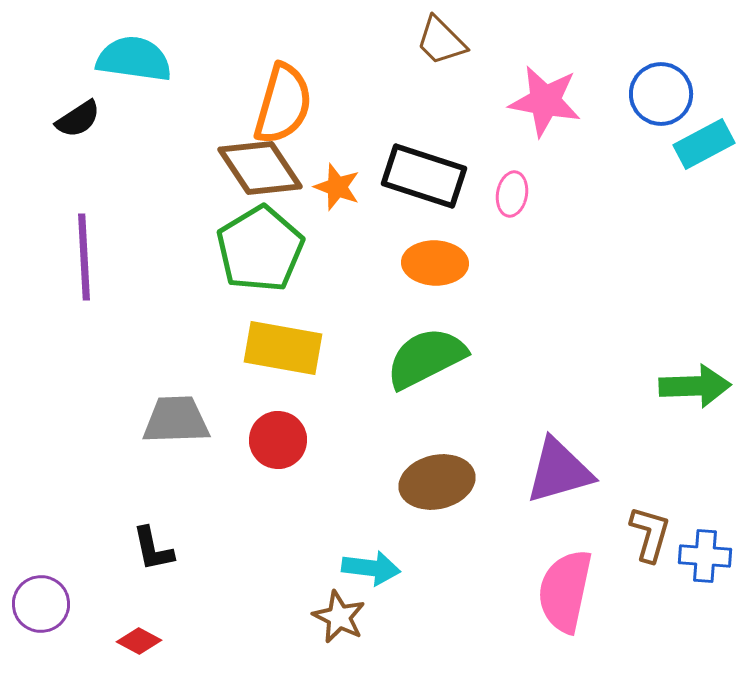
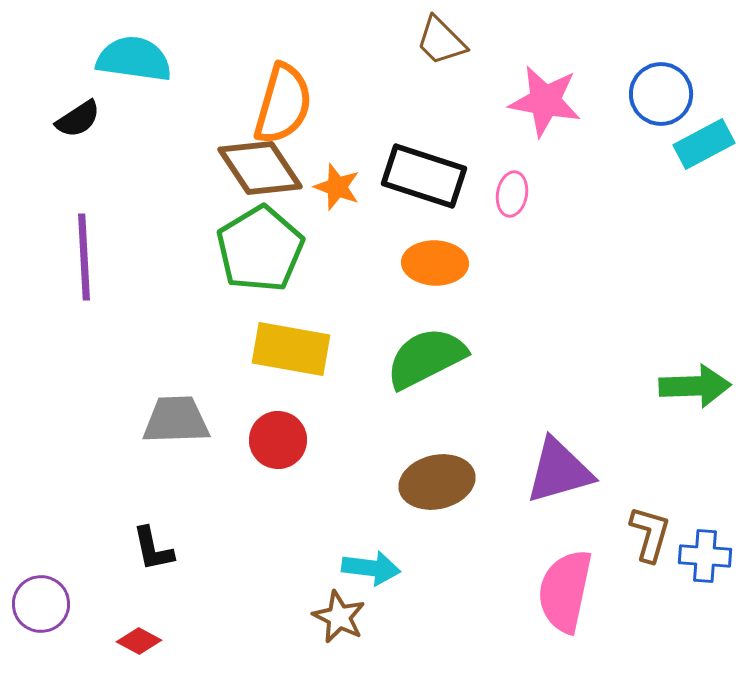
yellow rectangle: moved 8 px right, 1 px down
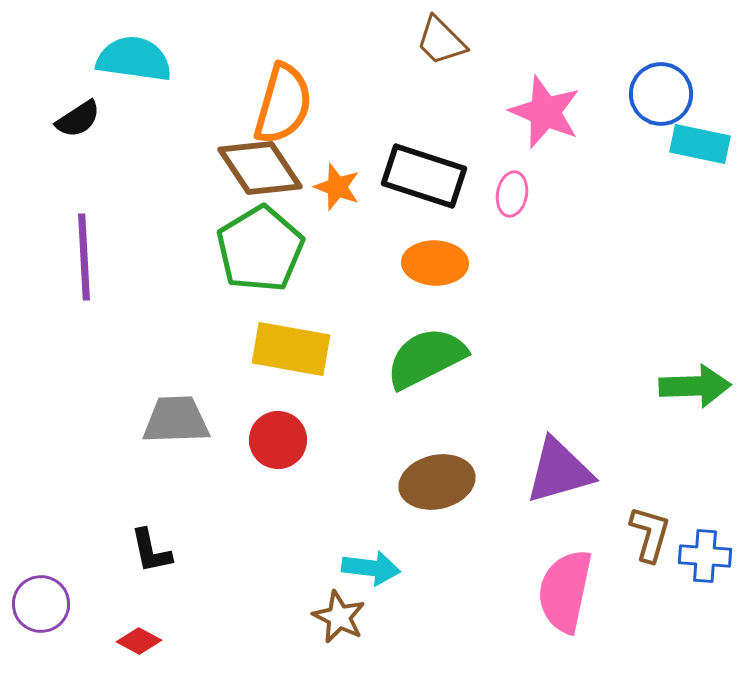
pink star: moved 11 px down; rotated 12 degrees clockwise
cyan rectangle: moved 4 px left; rotated 40 degrees clockwise
black L-shape: moved 2 px left, 2 px down
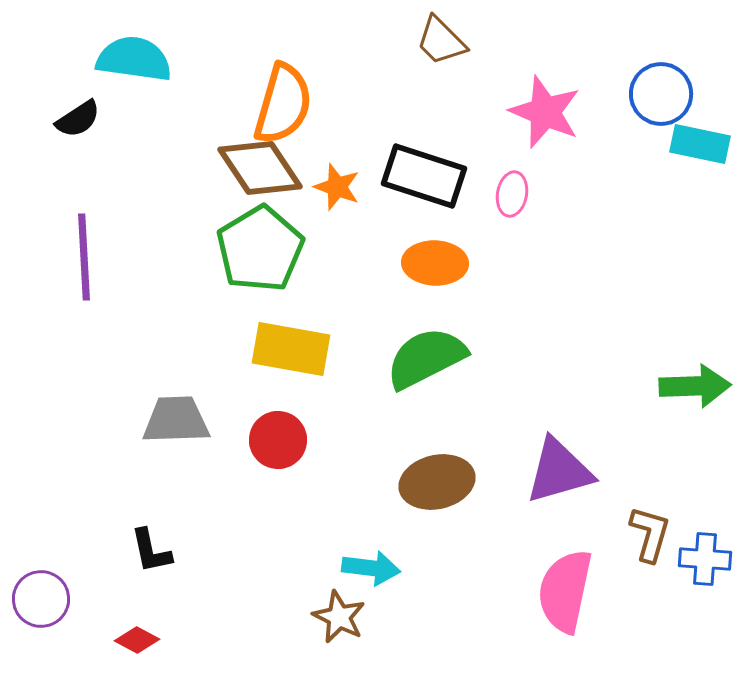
blue cross: moved 3 px down
purple circle: moved 5 px up
red diamond: moved 2 px left, 1 px up
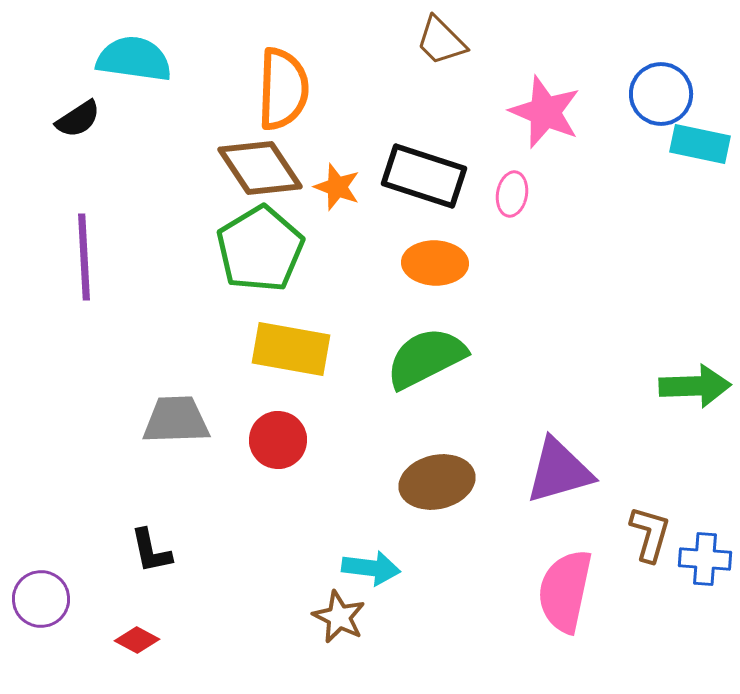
orange semicircle: moved 15 px up; rotated 14 degrees counterclockwise
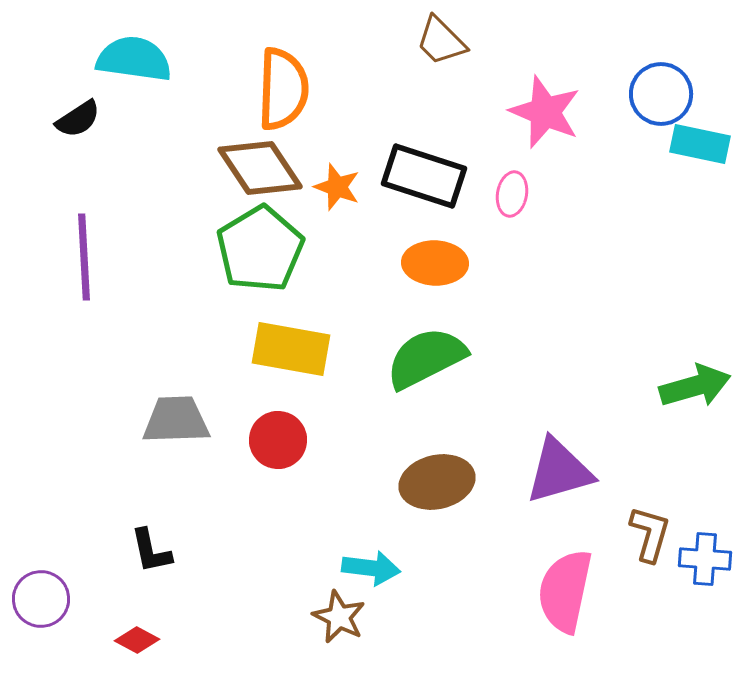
green arrow: rotated 14 degrees counterclockwise
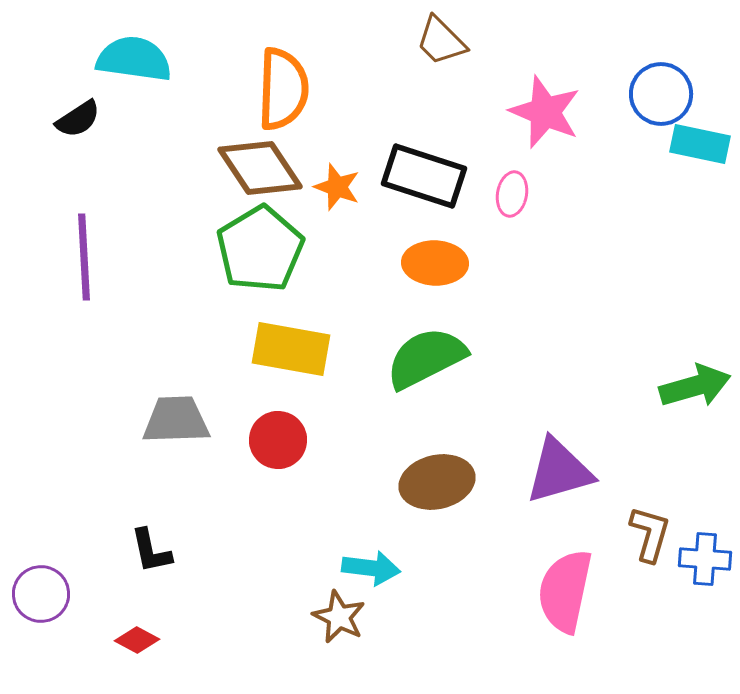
purple circle: moved 5 px up
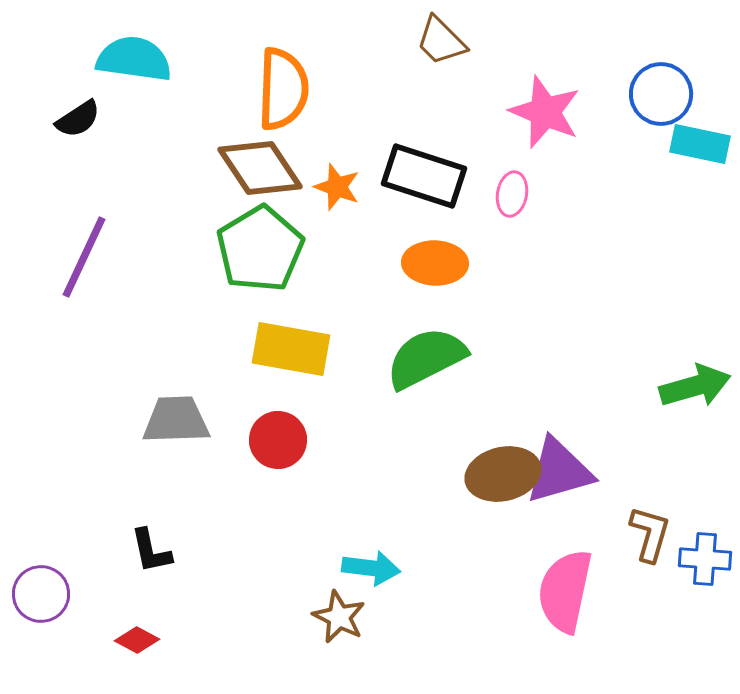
purple line: rotated 28 degrees clockwise
brown ellipse: moved 66 px right, 8 px up
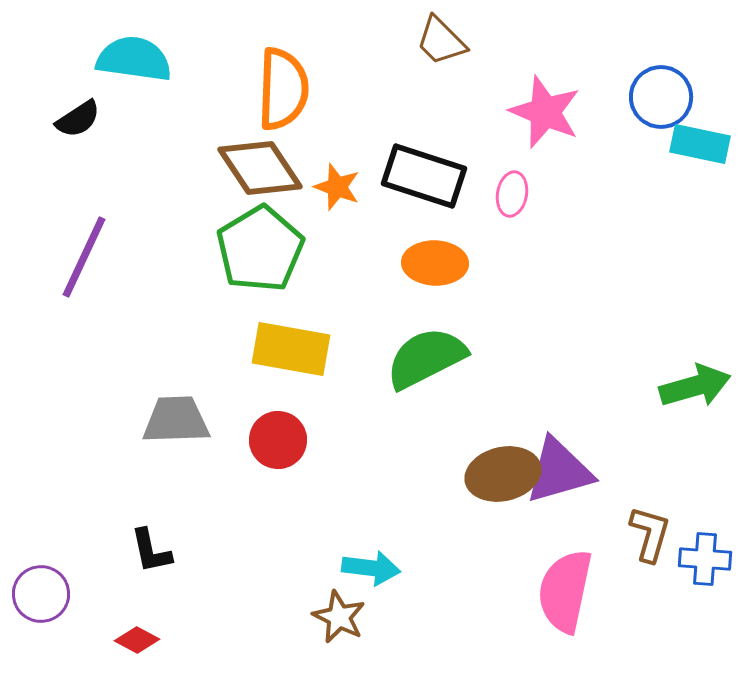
blue circle: moved 3 px down
